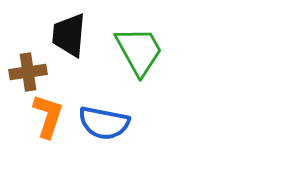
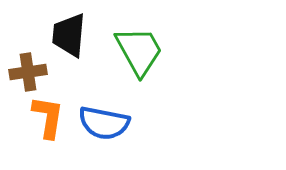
orange L-shape: moved 1 px down; rotated 9 degrees counterclockwise
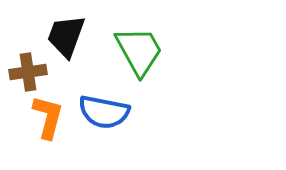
black trapezoid: moved 3 px left, 1 px down; rotated 15 degrees clockwise
orange L-shape: rotated 6 degrees clockwise
blue semicircle: moved 11 px up
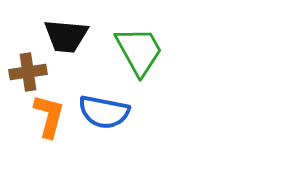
black trapezoid: rotated 105 degrees counterclockwise
orange L-shape: moved 1 px right, 1 px up
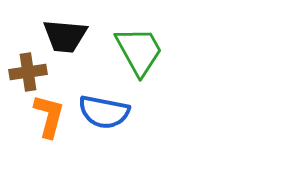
black trapezoid: moved 1 px left
